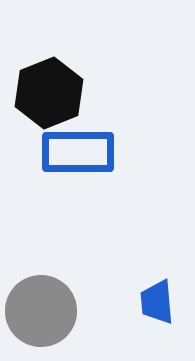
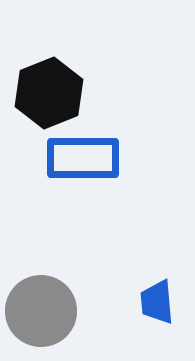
blue rectangle: moved 5 px right, 6 px down
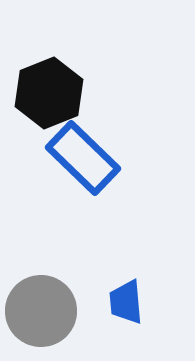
blue rectangle: rotated 44 degrees clockwise
blue trapezoid: moved 31 px left
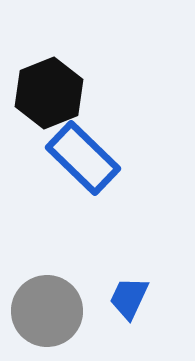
blue trapezoid: moved 3 px right, 4 px up; rotated 30 degrees clockwise
gray circle: moved 6 px right
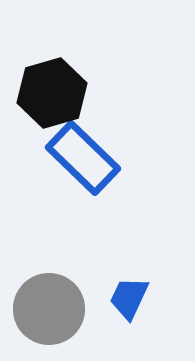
black hexagon: moved 3 px right; rotated 6 degrees clockwise
gray circle: moved 2 px right, 2 px up
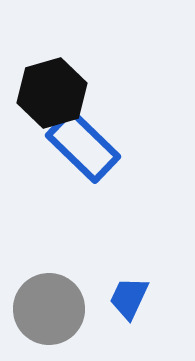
blue rectangle: moved 12 px up
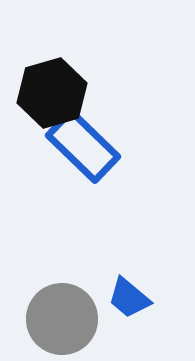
blue trapezoid: rotated 75 degrees counterclockwise
gray circle: moved 13 px right, 10 px down
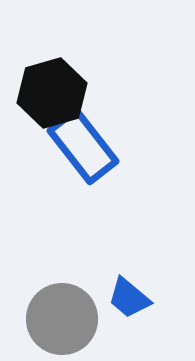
blue rectangle: rotated 8 degrees clockwise
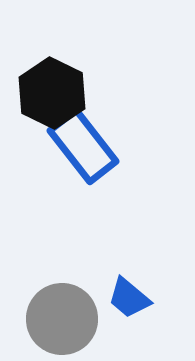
black hexagon: rotated 18 degrees counterclockwise
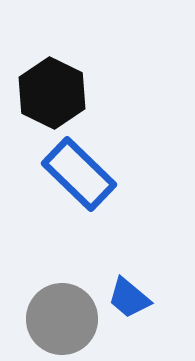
blue rectangle: moved 4 px left, 28 px down; rotated 8 degrees counterclockwise
